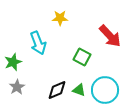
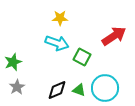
red arrow: moved 4 px right; rotated 80 degrees counterclockwise
cyan arrow: moved 19 px right; rotated 50 degrees counterclockwise
cyan circle: moved 2 px up
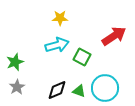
cyan arrow: moved 2 px down; rotated 35 degrees counterclockwise
green star: moved 2 px right
green triangle: moved 1 px down
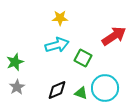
green square: moved 1 px right, 1 px down
green triangle: moved 2 px right, 2 px down
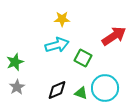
yellow star: moved 2 px right, 1 px down
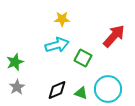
red arrow: rotated 15 degrees counterclockwise
cyan circle: moved 3 px right, 1 px down
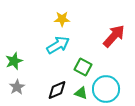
cyan arrow: moved 1 px right; rotated 15 degrees counterclockwise
green square: moved 9 px down
green star: moved 1 px left, 1 px up
cyan circle: moved 2 px left
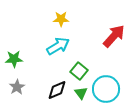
yellow star: moved 1 px left
cyan arrow: moved 1 px down
green star: moved 2 px up; rotated 18 degrees clockwise
green square: moved 4 px left, 4 px down; rotated 12 degrees clockwise
green triangle: rotated 32 degrees clockwise
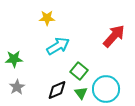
yellow star: moved 14 px left, 1 px up
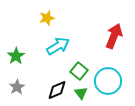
yellow star: rotated 14 degrees counterclockwise
red arrow: rotated 20 degrees counterclockwise
green star: moved 2 px right, 3 px up; rotated 30 degrees counterclockwise
cyan circle: moved 2 px right, 8 px up
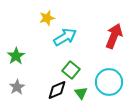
cyan arrow: moved 7 px right, 9 px up
green square: moved 8 px left, 1 px up
cyan circle: moved 1 px right, 1 px down
